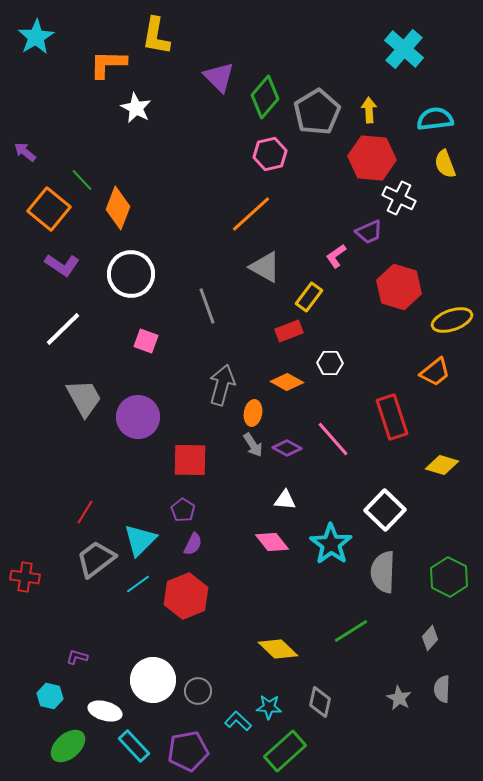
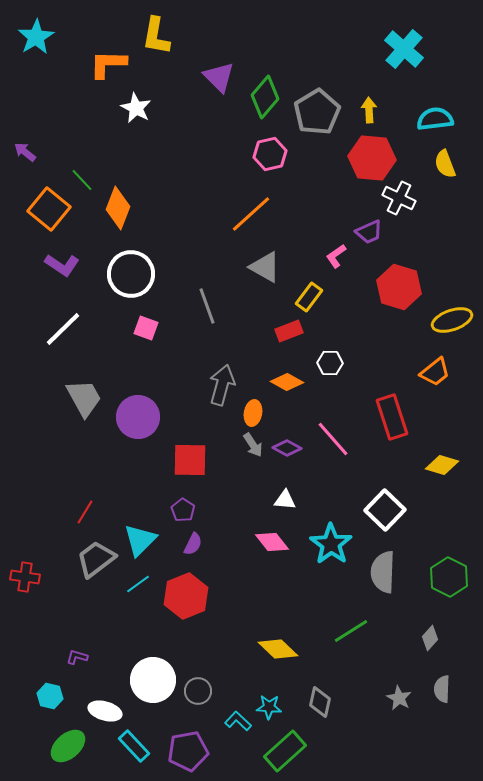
pink square at (146, 341): moved 13 px up
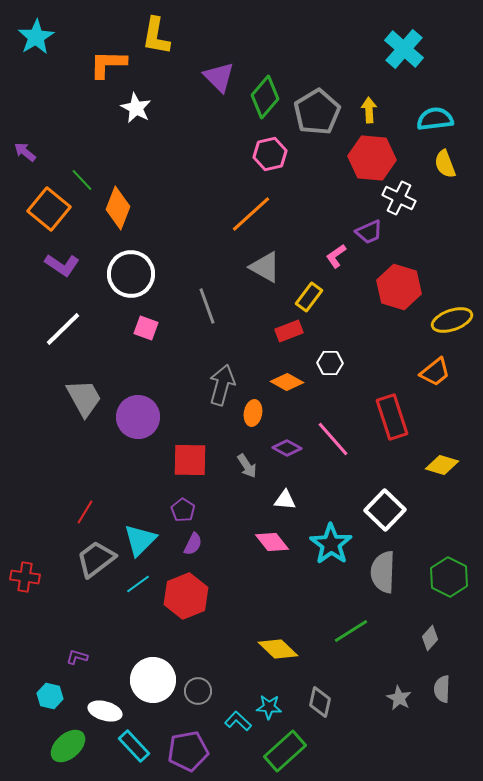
gray arrow at (253, 445): moved 6 px left, 21 px down
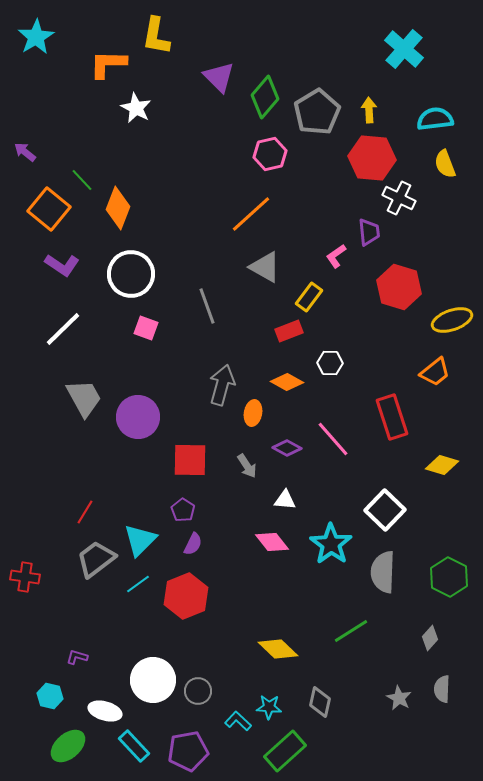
purple trapezoid at (369, 232): rotated 72 degrees counterclockwise
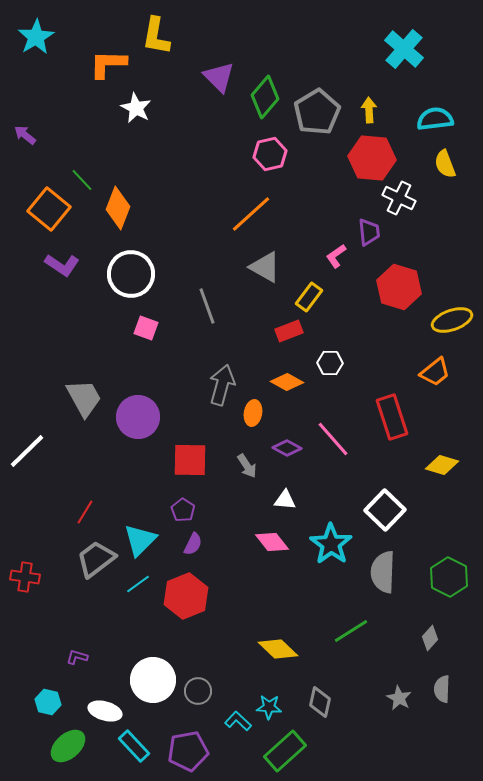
purple arrow at (25, 152): moved 17 px up
white line at (63, 329): moved 36 px left, 122 px down
cyan hexagon at (50, 696): moved 2 px left, 6 px down
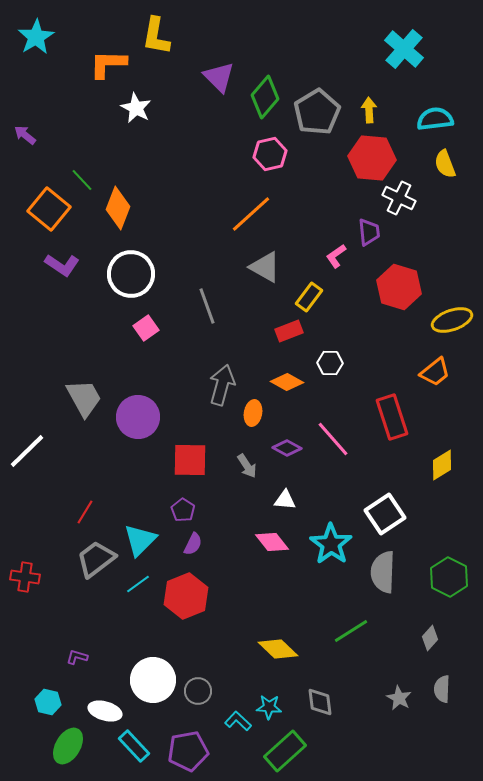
pink square at (146, 328): rotated 35 degrees clockwise
yellow diamond at (442, 465): rotated 48 degrees counterclockwise
white square at (385, 510): moved 4 px down; rotated 12 degrees clockwise
gray diamond at (320, 702): rotated 20 degrees counterclockwise
green ellipse at (68, 746): rotated 18 degrees counterclockwise
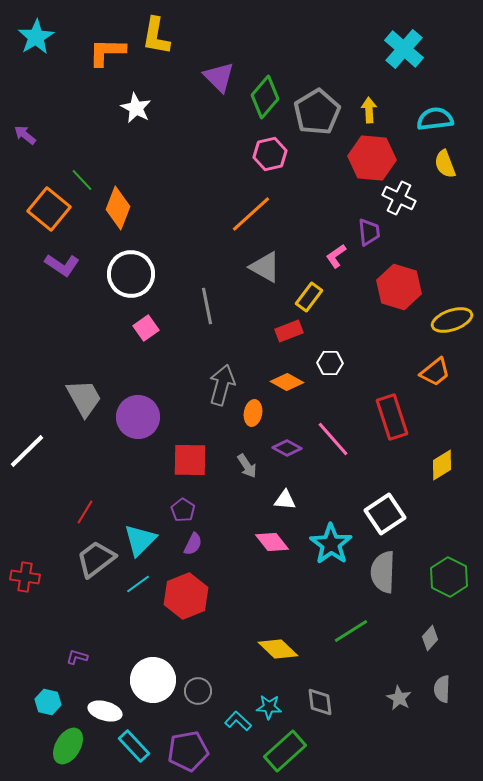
orange L-shape at (108, 64): moved 1 px left, 12 px up
gray line at (207, 306): rotated 9 degrees clockwise
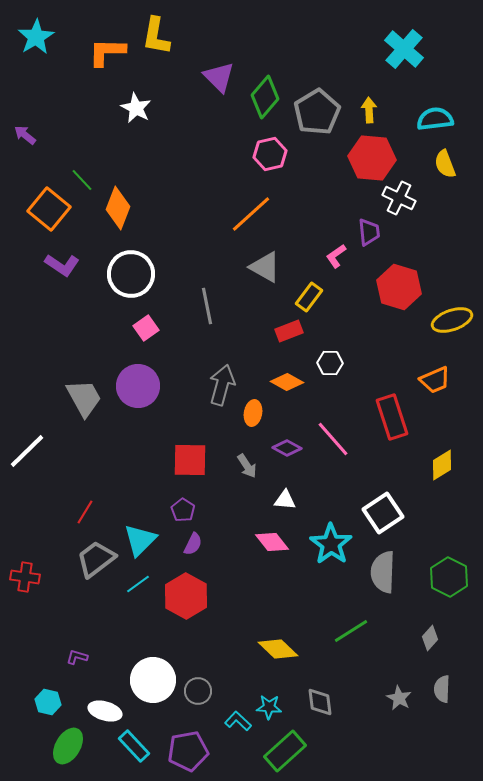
orange trapezoid at (435, 372): moved 8 px down; rotated 16 degrees clockwise
purple circle at (138, 417): moved 31 px up
white square at (385, 514): moved 2 px left, 1 px up
red hexagon at (186, 596): rotated 9 degrees counterclockwise
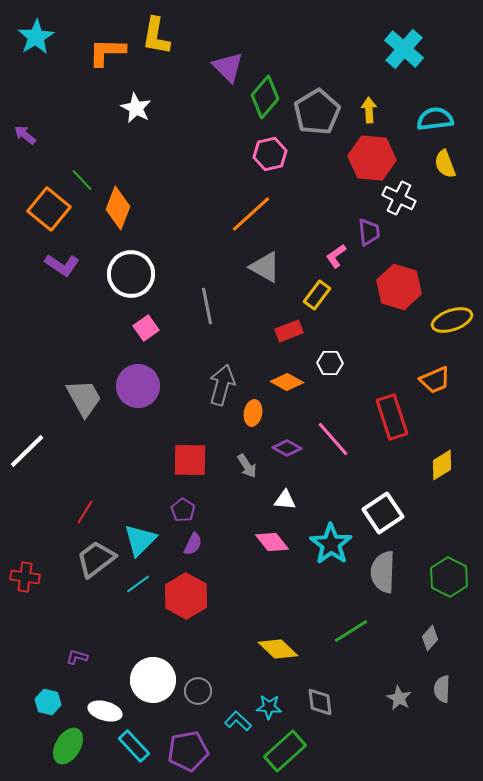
purple triangle at (219, 77): moved 9 px right, 10 px up
yellow rectangle at (309, 297): moved 8 px right, 2 px up
